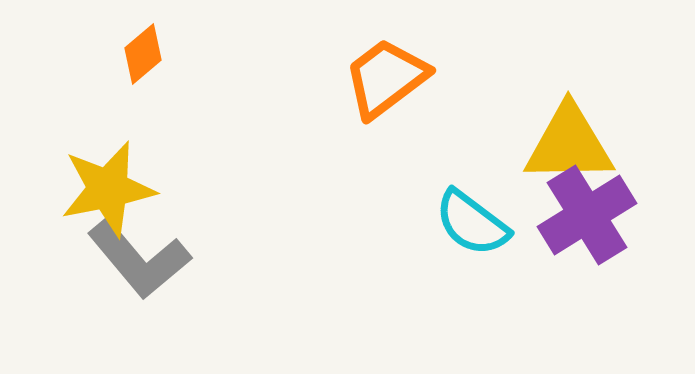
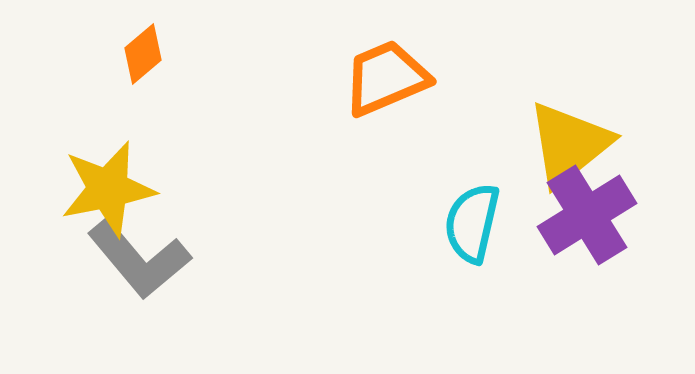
orange trapezoid: rotated 14 degrees clockwise
yellow triangle: rotated 38 degrees counterclockwise
cyan semicircle: rotated 66 degrees clockwise
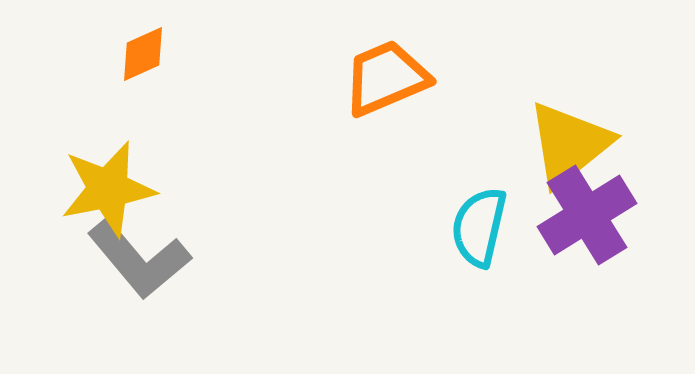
orange diamond: rotated 16 degrees clockwise
cyan semicircle: moved 7 px right, 4 px down
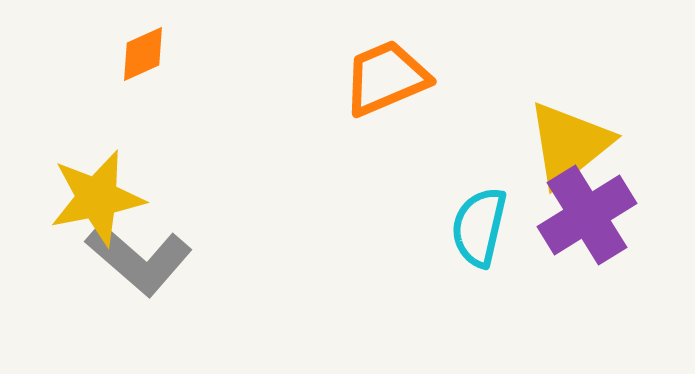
yellow star: moved 11 px left, 9 px down
gray L-shape: rotated 9 degrees counterclockwise
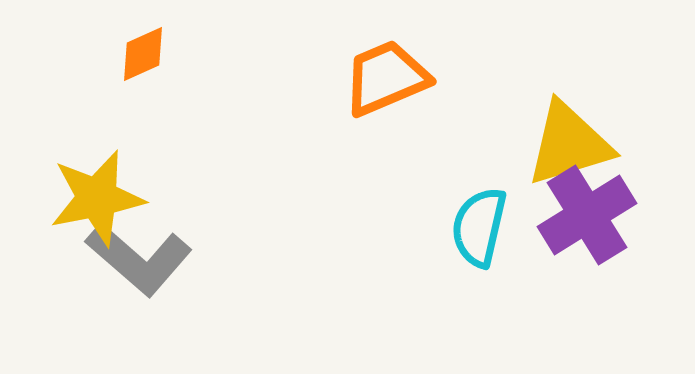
yellow triangle: rotated 22 degrees clockwise
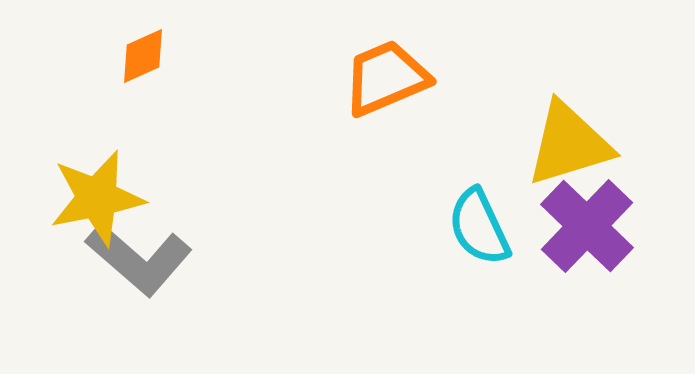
orange diamond: moved 2 px down
purple cross: moved 11 px down; rotated 14 degrees counterclockwise
cyan semicircle: rotated 38 degrees counterclockwise
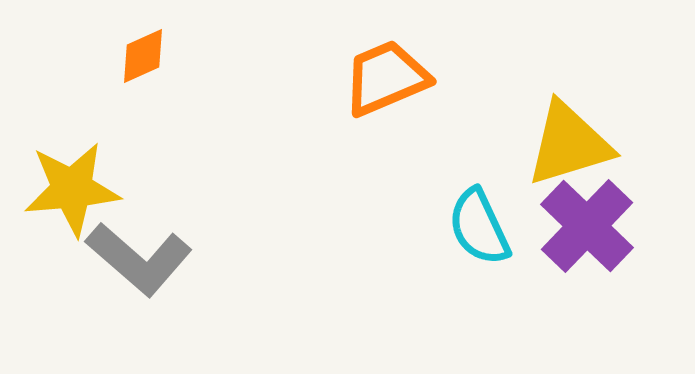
yellow star: moved 25 px left, 9 px up; rotated 6 degrees clockwise
